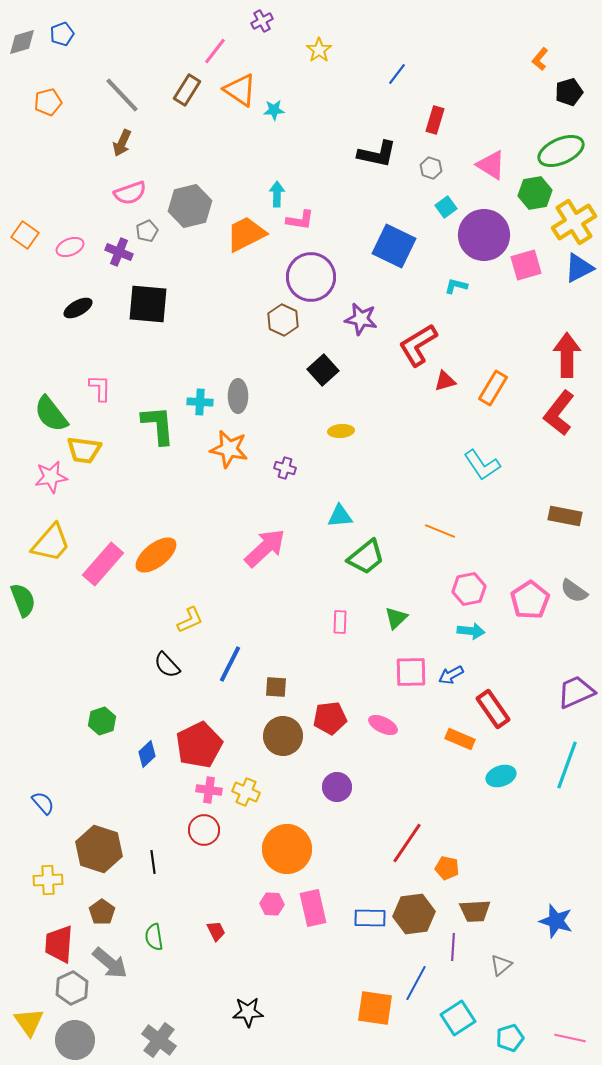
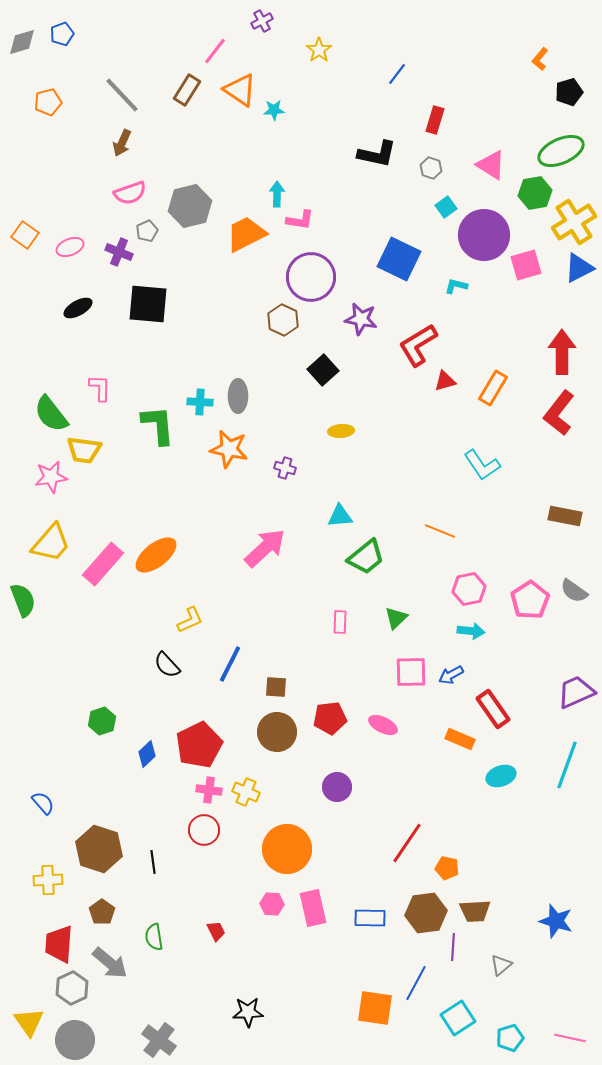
blue square at (394, 246): moved 5 px right, 13 px down
red arrow at (567, 355): moved 5 px left, 3 px up
brown circle at (283, 736): moved 6 px left, 4 px up
brown hexagon at (414, 914): moved 12 px right, 1 px up
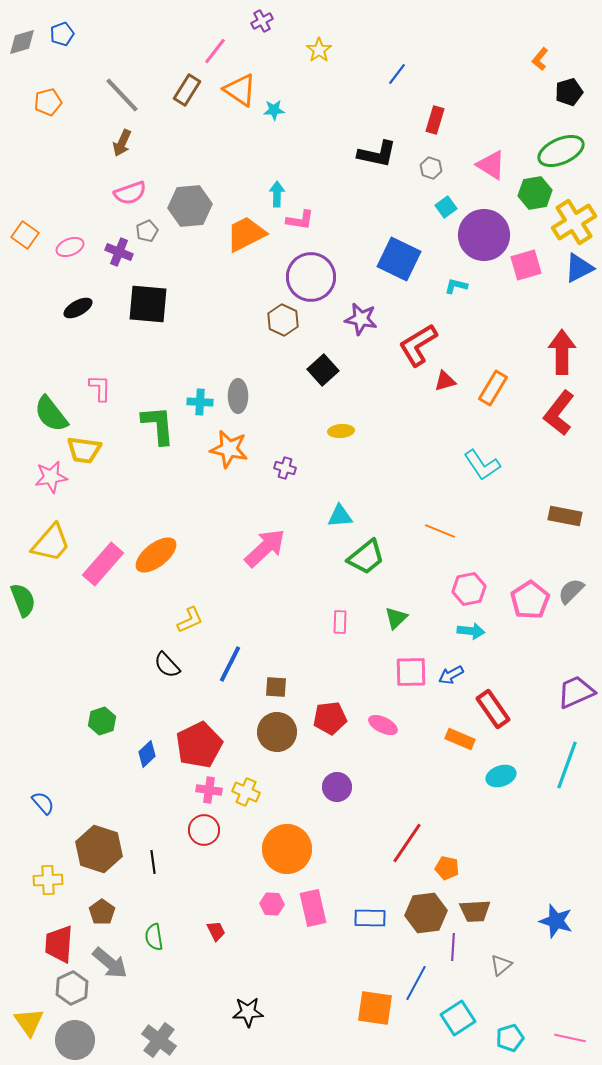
gray hexagon at (190, 206): rotated 9 degrees clockwise
gray semicircle at (574, 591): moved 3 px left; rotated 100 degrees clockwise
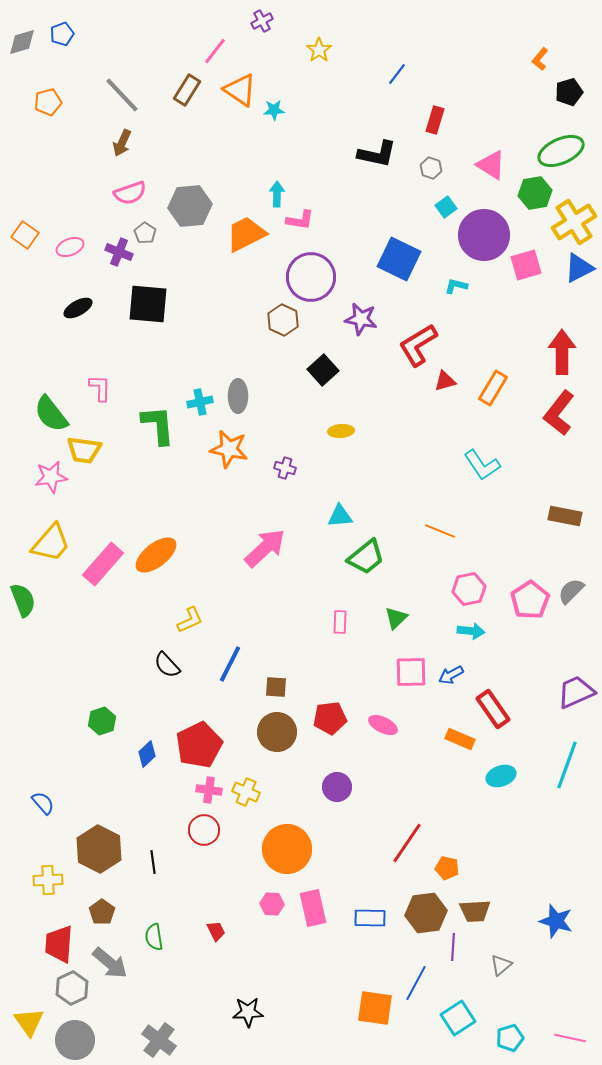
gray pentagon at (147, 231): moved 2 px left, 2 px down; rotated 15 degrees counterclockwise
cyan cross at (200, 402): rotated 15 degrees counterclockwise
brown hexagon at (99, 849): rotated 9 degrees clockwise
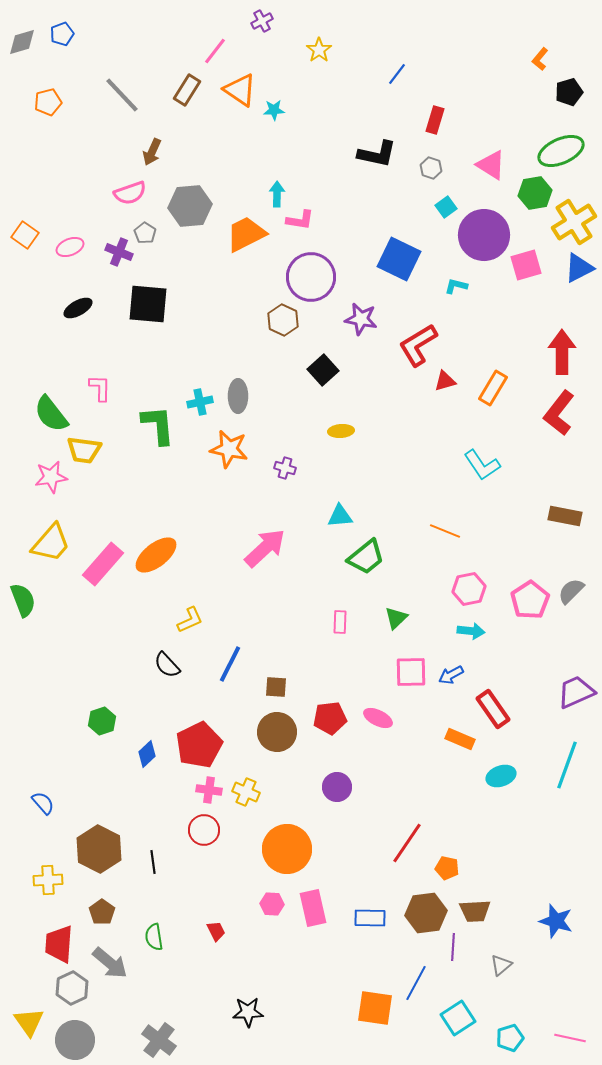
brown arrow at (122, 143): moved 30 px right, 9 px down
orange line at (440, 531): moved 5 px right
pink ellipse at (383, 725): moved 5 px left, 7 px up
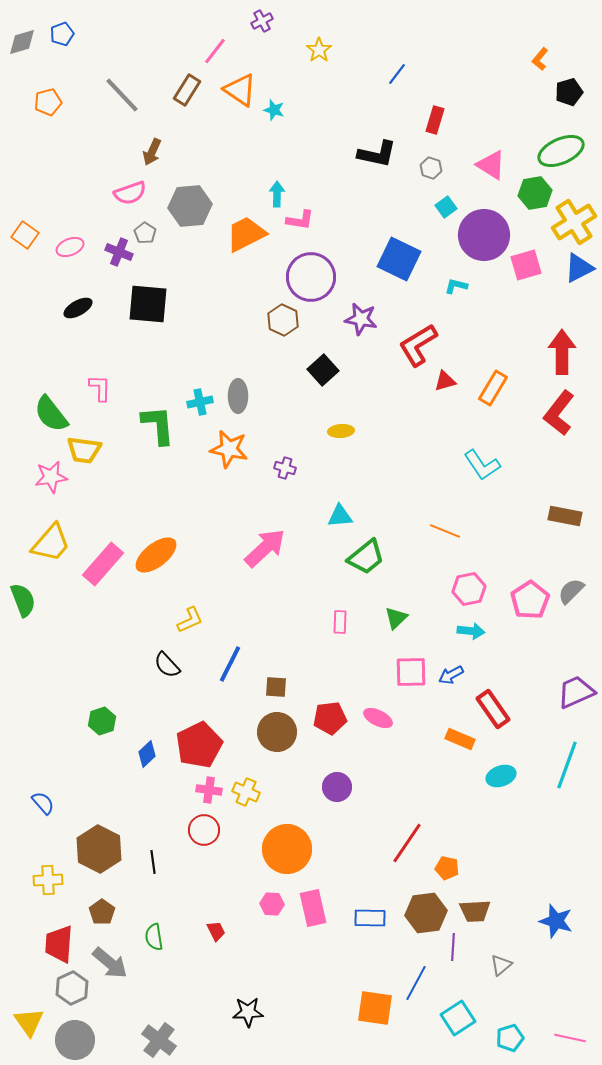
cyan star at (274, 110): rotated 20 degrees clockwise
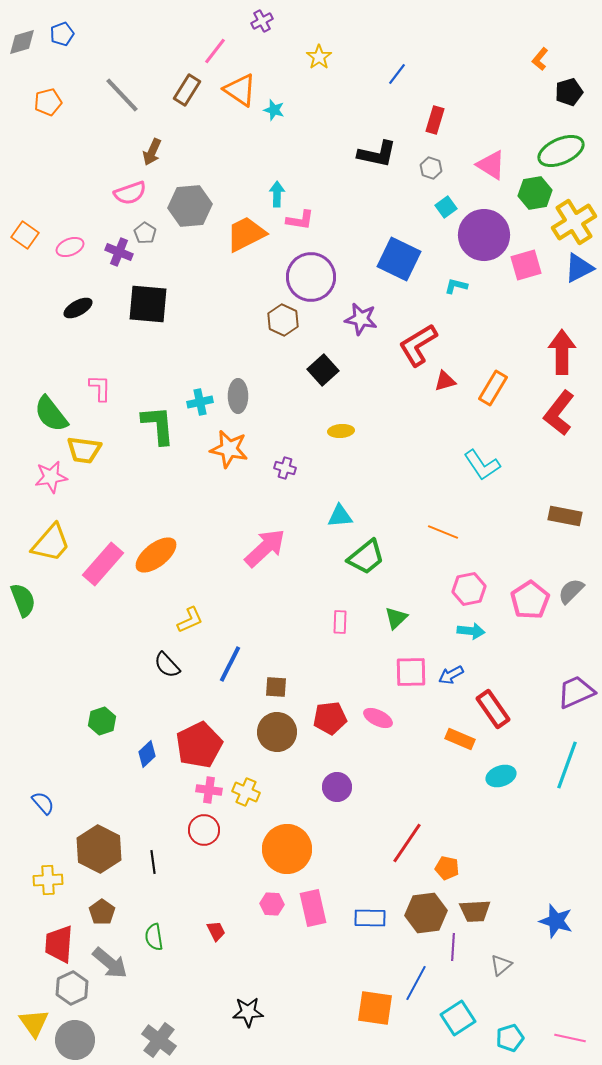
yellow star at (319, 50): moved 7 px down
orange line at (445, 531): moved 2 px left, 1 px down
yellow triangle at (29, 1022): moved 5 px right, 1 px down
